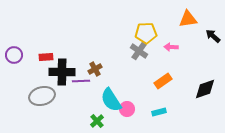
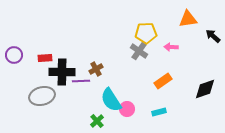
red rectangle: moved 1 px left, 1 px down
brown cross: moved 1 px right
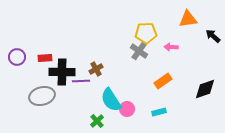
purple circle: moved 3 px right, 2 px down
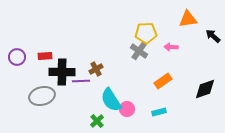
red rectangle: moved 2 px up
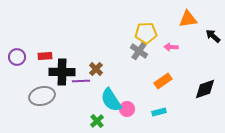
brown cross: rotated 16 degrees counterclockwise
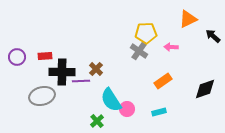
orange triangle: rotated 18 degrees counterclockwise
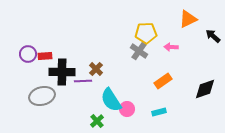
purple circle: moved 11 px right, 3 px up
purple line: moved 2 px right
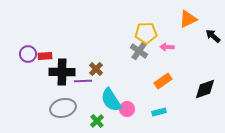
pink arrow: moved 4 px left
gray ellipse: moved 21 px right, 12 px down
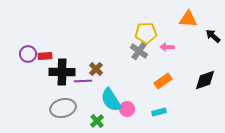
orange triangle: rotated 30 degrees clockwise
black diamond: moved 9 px up
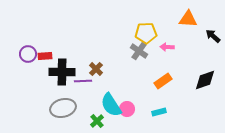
cyan semicircle: moved 5 px down
